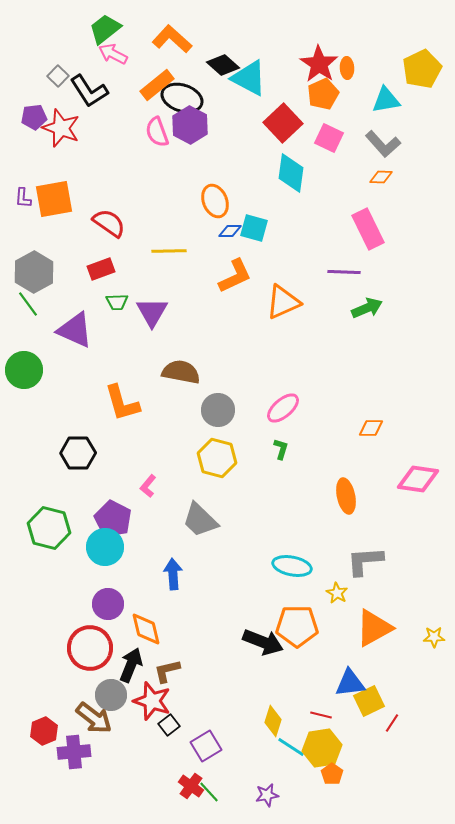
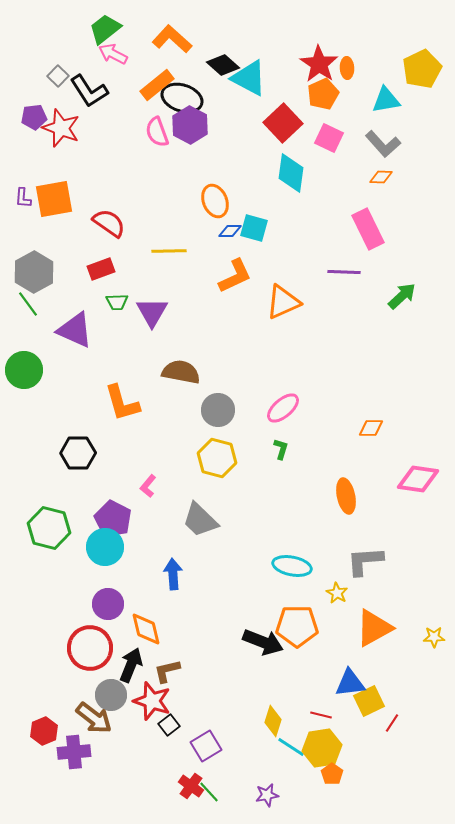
green arrow at (367, 308): moved 35 px right, 12 px up; rotated 20 degrees counterclockwise
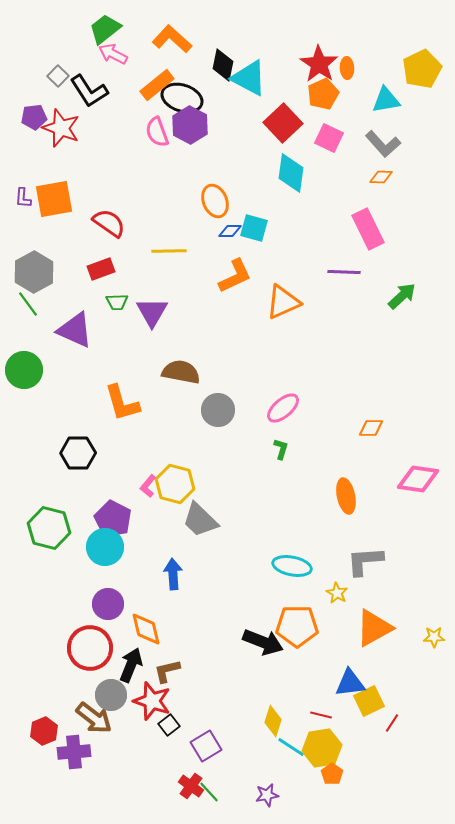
black diamond at (223, 65): rotated 60 degrees clockwise
yellow hexagon at (217, 458): moved 42 px left, 26 px down
